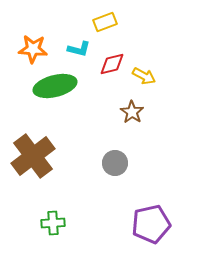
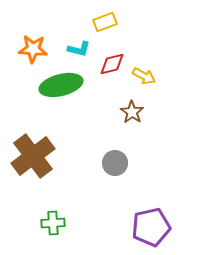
green ellipse: moved 6 px right, 1 px up
purple pentagon: moved 3 px down
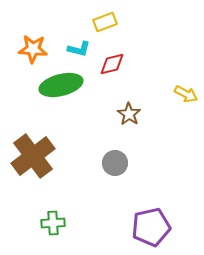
yellow arrow: moved 42 px right, 18 px down
brown star: moved 3 px left, 2 px down
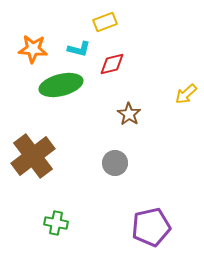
yellow arrow: rotated 110 degrees clockwise
green cross: moved 3 px right; rotated 15 degrees clockwise
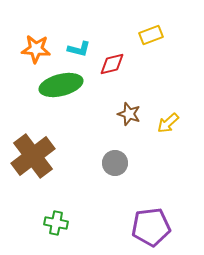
yellow rectangle: moved 46 px right, 13 px down
orange star: moved 3 px right
yellow arrow: moved 18 px left, 29 px down
brown star: rotated 15 degrees counterclockwise
purple pentagon: rotated 6 degrees clockwise
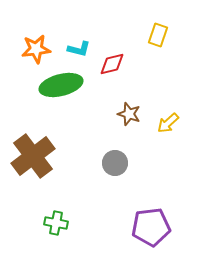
yellow rectangle: moved 7 px right; rotated 50 degrees counterclockwise
orange star: rotated 12 degrees counterclockwise
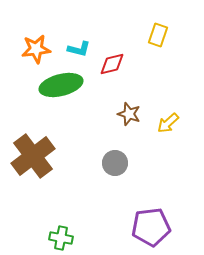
green cross: moved 5 px right, 15 px down
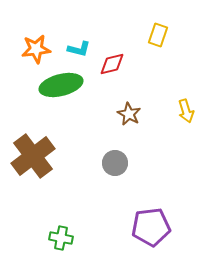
brown star: rotated 10 degrees clockwise
yellow arrow: moved 18 px right, 12 px up; rotated 65 degrees counterclockwise
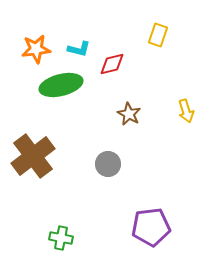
gray circle: moved 7 px left, 1 px down
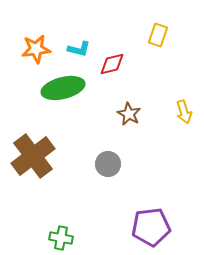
green ellipse: moved 2 px right, 3 px down
yellow arrow: moved 2 px left, 1 px down
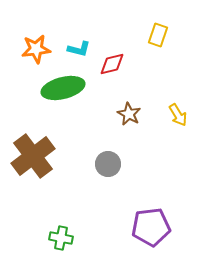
yellow arrow: moved 6 px left, 3 px down; rotated 15 degrees counterclockwise
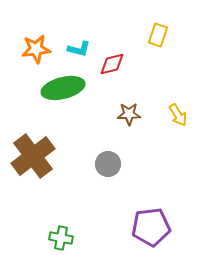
brown star: rotated 30 degrees counterclockwise
